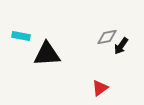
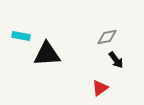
black arrow: moved 5 px left, 14 px down; rotated 72 degrees counterclockwise
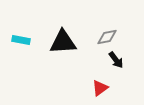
cyan rectangle: moved 4 px down
black triangle: moved 16 px right, 12 px up
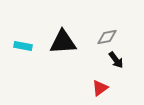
cyan rectangle: moved 2 px right, 6 px down
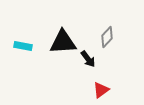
gray diamond: rotated 35 degrees counterclockwise
black arrow: moved 28 px left, 1 px up
red triangle: moved 1 px right, 2 px down
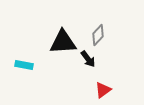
gray diamond: moved 9 px left, 2 px up
cyan rectangle: moved 1 px right, 19 px down
red triangle: moved 2 px right
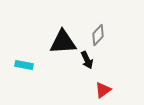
black arrow: moved 1 px left, 1 px down; rotated 12 degrees clockwise
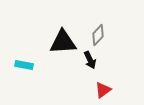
black arrow: moved 3 px right
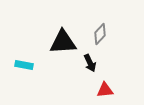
gray diamond: moved 2 px right, 1 px up
black arrow: moved 3 px down
red triangle: moved 2 px right; rotated 30 degrees clockwise
